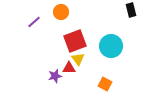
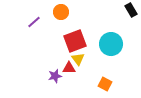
black rectangle: rotated 16 degrees counterclockwise
cyan circle: moved 2 px up
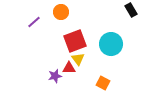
orange square: moved 2 px left, 1 px up
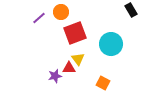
purple line: moved 5 px right, 4 px up
red square: moved 8 px up
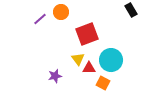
purple line: moved 1 px right, 1 px down
red square: moved 12 px right, 1 px down
cyan circle: moved 16 px down
red triangle: moved 20 px right
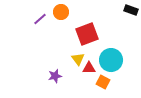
black rectangle: rotated 40 degrees counterclockwise
orange square: moved 1 px up
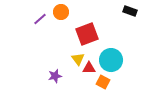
black rectangle: moved 1 px left, 1 px down
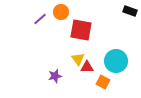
red square: moved 6 px left, 4 px up; rotated 30 degrees clockwise
cyan circle: moved 5 px right, 1 px down
red triangle: moved 2 px left, 1 px up
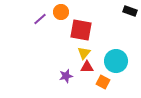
yellow triangle: moved 6 px right, 6 px up; rotated 16 degrees clockwise
purple star: moved 11 px right
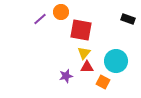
black rectangle: moved 2 px left, 8 px down
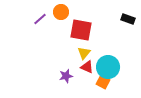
cyan circle: moved 8 px left, 6 px down
red triangle: rotated 24 degrees clockwise
